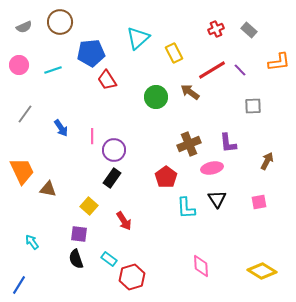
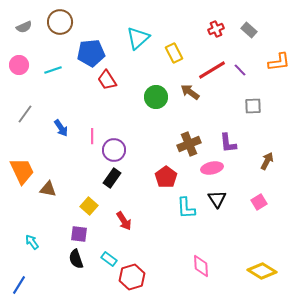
pink square at (259, 202): rotated 21 degrees counterclockwise
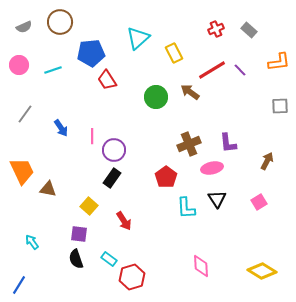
gray square at (253, 106): moved 27 px right
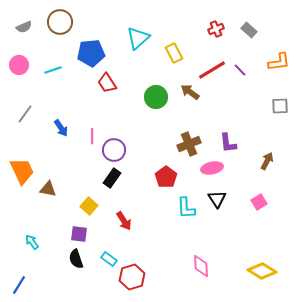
red trapezoid at (107, 80): moved 3 px down
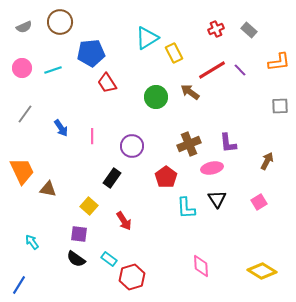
cyan triangle at (138, 38): moved 9 px right; rotated 10 degrees clockwise
pink circle at (19, 65): moved 3 px right, 3 px down
purple circle at (114, 150): moved 18 px right, 4 px up
black semicircle at (76, 259): rotated 36 degrees counterclockwise
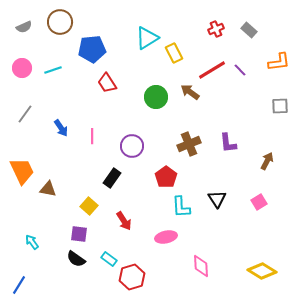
blue pentagon at (91, 53): moved 1 px right, 4 px up
pink ellipse at (212, 168): moved 46 px left, 69 px down
cyan L-shape at (186, 208): moved 5 px left, 1 px up
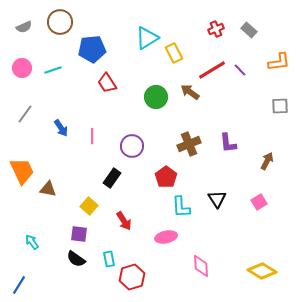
cyan rectangle at (109, 259): rotated 42 degrees clockwise
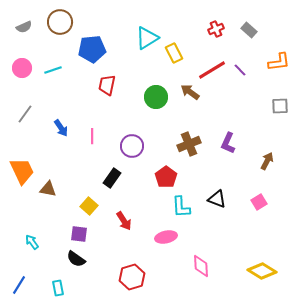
red trapezoid at (107, 83): moved 2 px down; rotated 45 degrees clockwise
purple L-shape at (228, 143): rotated 30 degrees clockwise
black triangle at (217, 199): rotated 36 degrees counterclockwise
cyan rectangle at (109, 259): moved 51 px left, 29 px down
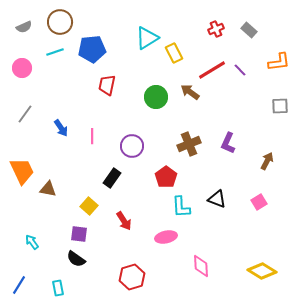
cyan line at (53, 70): moved 2 px right, 18 px up
